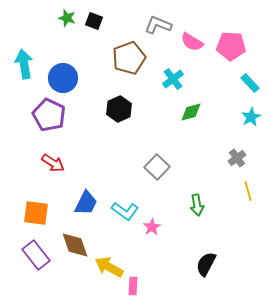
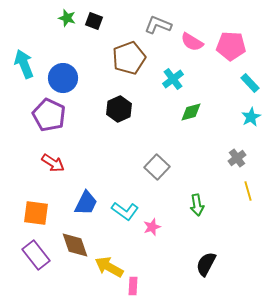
cyan arrow: rotated 12 degrees counterclockwise
pink star: rotated 12 degrees clockwise
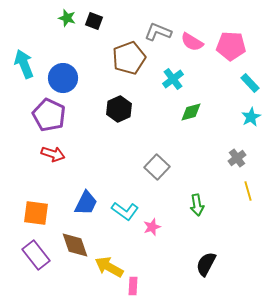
gray L-shape: moved 7 px down
red arrow: moved 9 px up; rotated 15 degrees counterclockwise
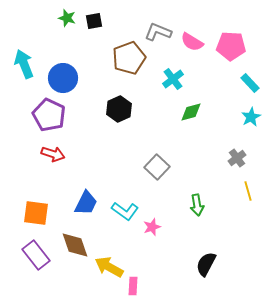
black square: rotated 30 degrees counterclockwise
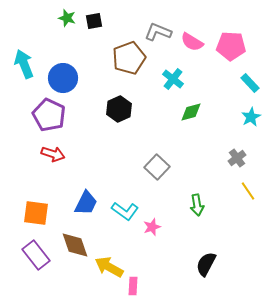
cyan cross: rotated 15 degrees counterclockwise
yellow line: rotated 18 degrees counterclockwise
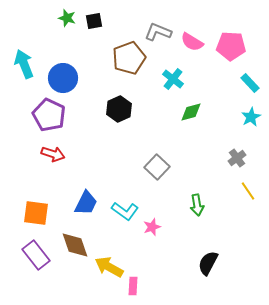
black semicircle: moved 2 px right, 1 px up
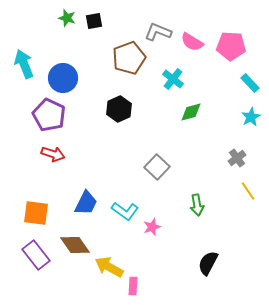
brown diamond: rotated 16 degrees counterclockwise
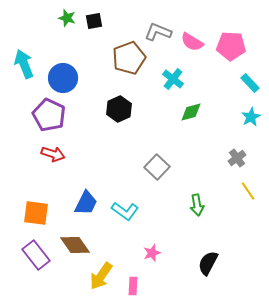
pink star: moved 26 px down
yellow arrow: moved 8 px left, 9 px down; rotated 84 degrees counterclockwise
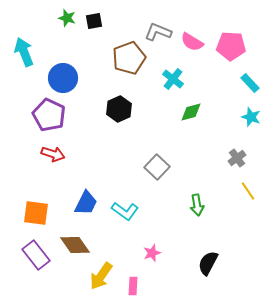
cyan arrow: moved 12 px up
cyan star: rotated 24 degrees counterclockwise
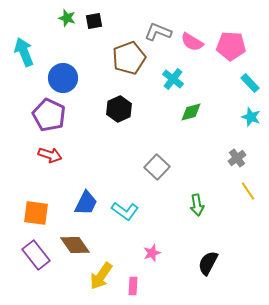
red arrow: moved 3 px left, 1 px down
